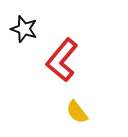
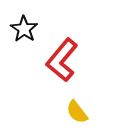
black star: rotated 16 degrees clockwise
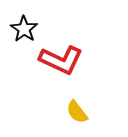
red L-shape: moved 1 px left; rotated 105 degrees counterclockwise
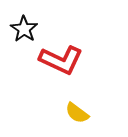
yellow semicircle: moved 1 px down; rotated 15 degrees counterclockwise
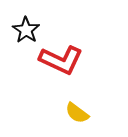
black star: moved 2 px right, 1 px down
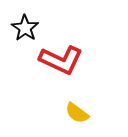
black star: moved 1 px left, 2 px up
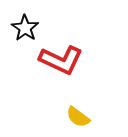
yellow semicircle: moved 1 px right, 4 px down
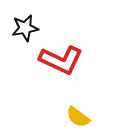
black star: rotated 28 degrees clockwise
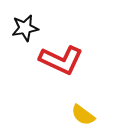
yellow semicircle: moved 5 px right, 2 px up
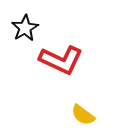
black star: rotated 20 degrees counterclockwise
